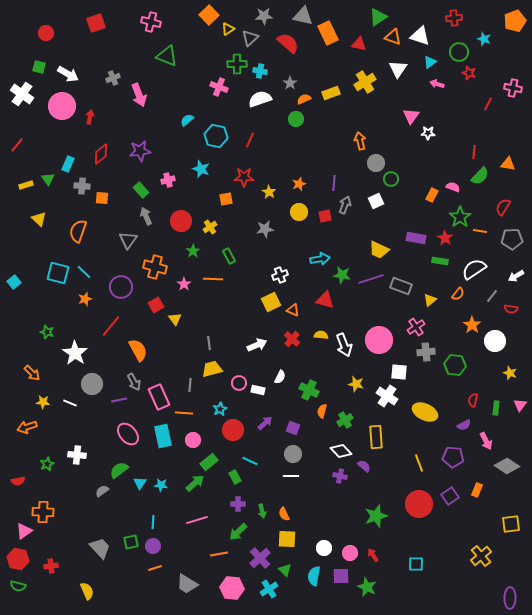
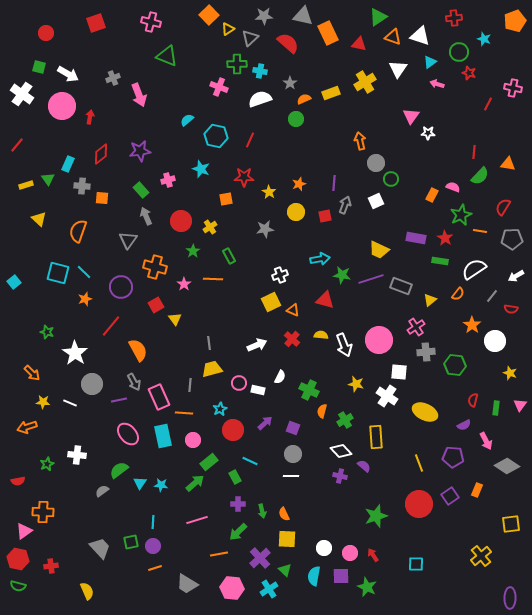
yellow circle at (299, 212): moved 3 px left
green star at (460, 217): moved 1 px right, 2 px up; rotated 10 degrees clockwise
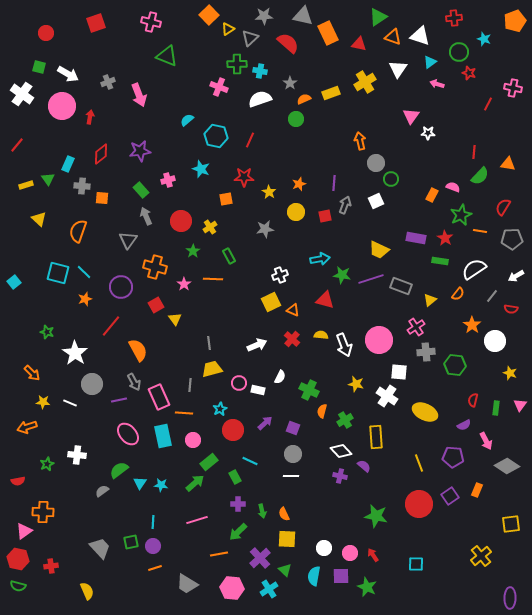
gray cross at (113, 78): moved 5 px left, 4 px down
green star at (376, 516): rotated 30 degrees clockwise
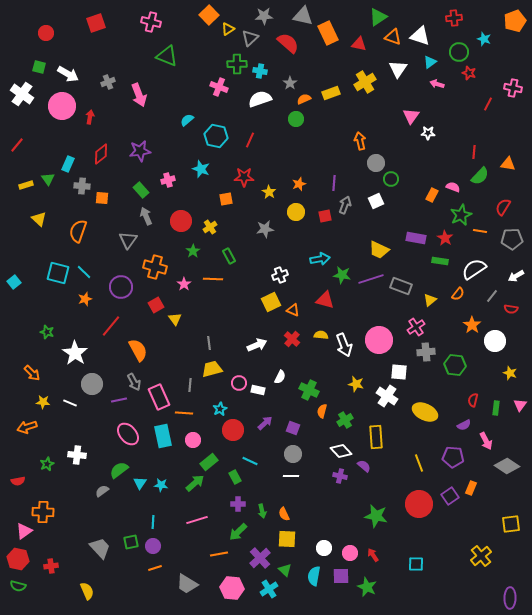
orange rectangle at (477, 490): moved 6 px left, 2 px up
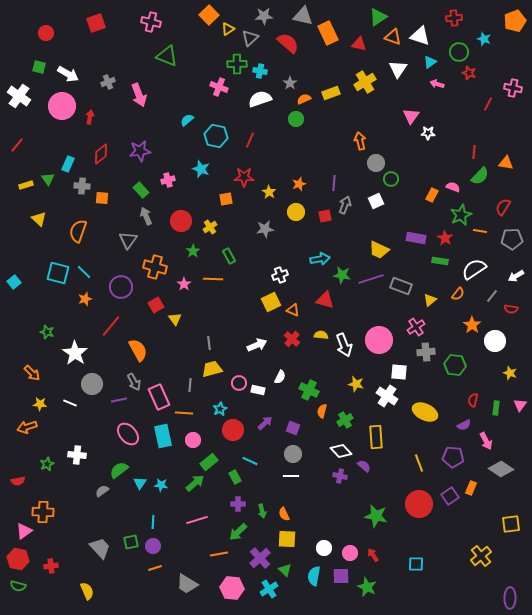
white cross at (22, 94): moved 3 px left, 2 px down
orange triangle at (508, 164): moved 2 px left, 1 px up
yellow star at (43, 402): moved 3 px left, 2 px down
gray diamond at (507, 466): moved 6 px left, 3 px down
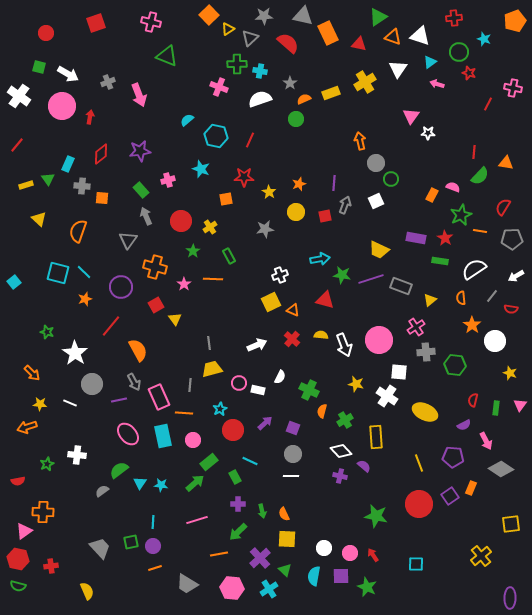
orange semicircle at (458, 294): moved 3 px right, 4 px down; rotated 136 degrees clockwise
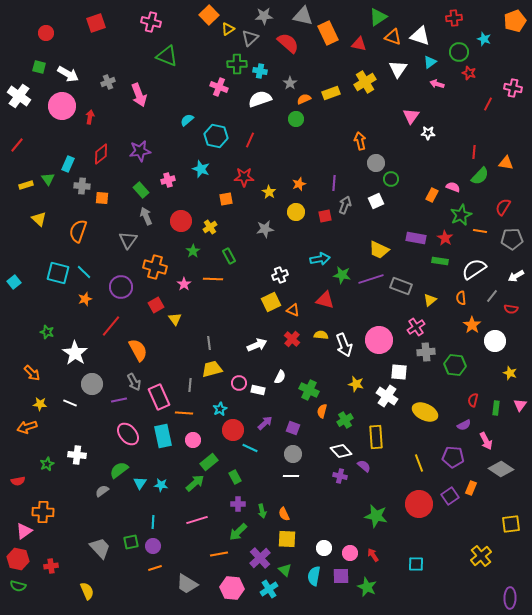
cyan line at (250, 461): moved 13 px up
